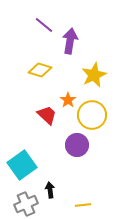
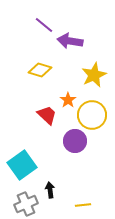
purple arrow: rotated 90 degrees counterclockwise
purple circle: moved 2 px left, 4 px up
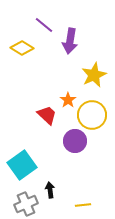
purple arrow: rotated 90 degrees counterclockwise
yellow diamond: moved 18 px left, 22 px up; rotated 15 degrees clockwise
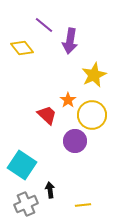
yellow diamond: rotated 20 degrees clockwise
cyan square: rotated 20 degrees counterclockwise
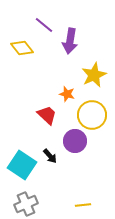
orange star: moved 1 px left, 6 px up; rotated 21 degrees counterclockwise
black arrow: moved 34 px up; rotated 147 degrees clockwise
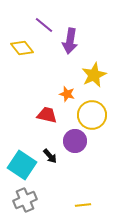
red trapezoid: rotated 30 degrees counterclockwise
gray cross: moved 1 px left, 4 px up
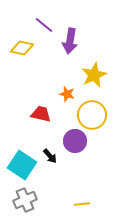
yellow diamond: rotated 40 degrees counterclockwise
red trapezoid: moved 6 px left, 1 px up
yellow line: moved 1 px left, 1 px up
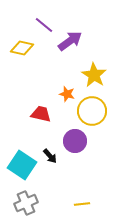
purple arrow: rotated 135 degrees counterclockwise
yellow star: rotated 15 degrees counterclockwise
yellow circle: moved 4 px up
gray cross: moved 1 px right, 3 px down
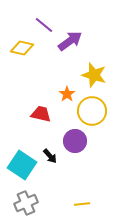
yellow star: rotated 15 degrees counterclockwise
orange star: rotated 21 degrees clockwise
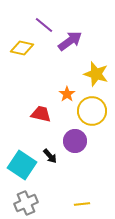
yellow star: moved 2 px right, 1 px up
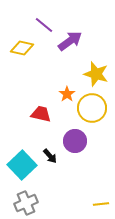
yellow circle: moved 3 px up
cyan square: rotated 12 degrees clockwise
yellow line: moved 19 px right
